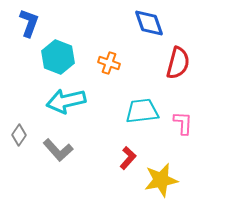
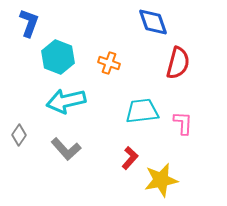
blue diamond: moved 4 px right, 1 px up
gray L-shape: moved 8 px right, 1 px up
red L-shape: moved 2 px right
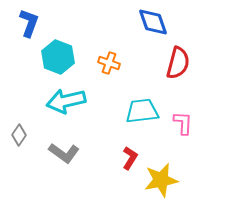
gray L-shape: moved 2 px left, 4 px down; rotated 12 degrees counterclockwise
red L-shape: rotated 10 degrees counterclockwise
